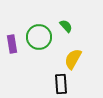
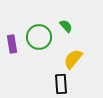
yellow semicircle: rotated 10 degrees clockwise
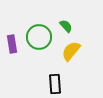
yellow semicircle: moved 2 px left, 8 px up
black rectangle: moved 6 px left
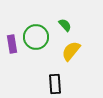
green semicircle: moved 1 px left, 1 px up
green circle: moved 3 px left
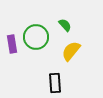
black rectangle: moved 1 px up
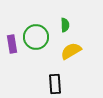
green semicircle: rotated 40 degrees clockwise
yellow semicircle: rotated 20 degrees clockwise
black rectangle: moved 1 px down
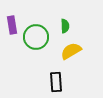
green semicircle: moved 1 px down
purple rectangle: moved 19 px up
black rectangle: moved 1 px right, 2 px up
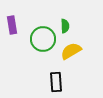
green circle: moved 7 px right, 2 px down
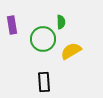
green semicircle: moved 4 px left, 4 px up
black rectangle: moved 12 px left
